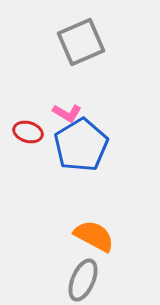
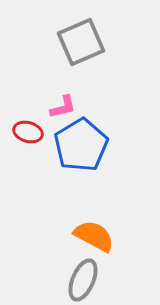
pink L-shape: moved 4 px left, 6 px up; rotated 44 degrees counterclockwise
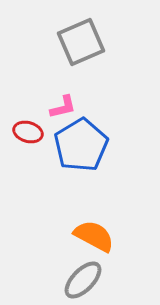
gray ellipse: rotated 21 degrees clockwise
